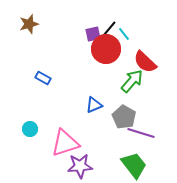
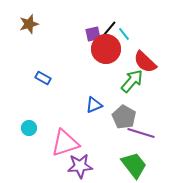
cyan circle: moved 1 px left, 1 px up
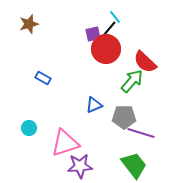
cyan line: moved 9 px left, 17 px up
gray pentagon: rotated 30 degrees counterclockwise
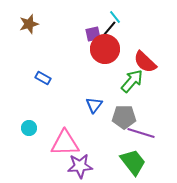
red circle: moved 1 px left
blue triangle: rotated 30 degrees counterclockwise
pink triangle: rotated 16 degrees clockwise
green trapezoid: moved 1 px left, 3 px up
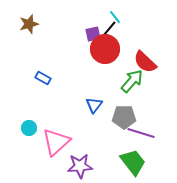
pink triangle: moved 9 px left, 1 px up; rotated 40 degrees counterclockwise
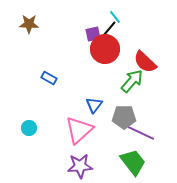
brown star: rotated 18 degrees clockwise
blue rectangle: moved 6 px right
purple line: rotated 8 degrees clockwise
pink triangle: moved 23 px right, 12 px up
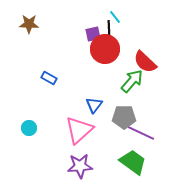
black line: rotated 42 degrees counterclockwise
green trapezoid: rotated 16 degrees counterclockwise
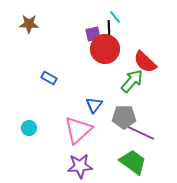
pink triangle: moved 1 px left
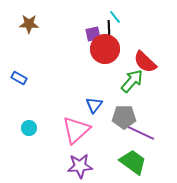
blue rectangle: moved 30 px left
pink triangle: moved 2 px left
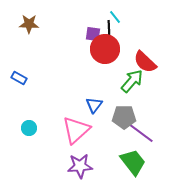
purple square: rotated 21 degrees clockwise
purple line: rotated 12 degrees clockwise
green trapezoid: rotated 16 degrees clockwise
